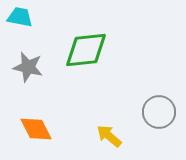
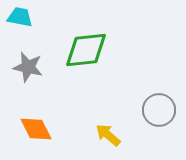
gray circle: moved 2 px up
yellow arrow: moved 1 px left, 1 px up
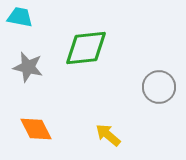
green diamond: moved 2 px up
gray circle: moved 23 px up
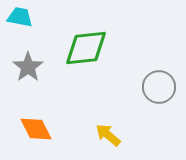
gray star: rotated 24 degrees clockwise
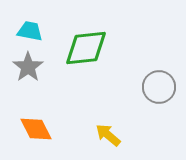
cyan trapezoid: moved 10 px right, 14 px down
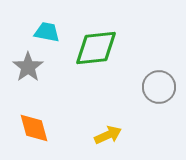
cyan trapezoid: moved 17 px right, 1 px down
green diamond: moved 10 px right
orange diamond: moved 2 px left, 1 px up; rotated 12 degrees clockwise
yellow arrow: rotated 116 degrees clockwise
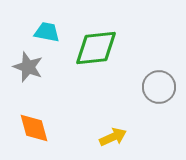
gray star: rotated 16 degrees counterclockwise
yellow arrow: moved 5 px right, 2 px down
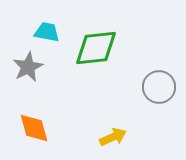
gray star: rotated 24 degrees clockwise
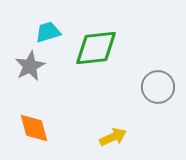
cyan trapezoid: moved 1 px right; rotated 28 degrees counterclockwise
gray star: moved 2 px right, 1 px up
gray circle: moved 1 px left
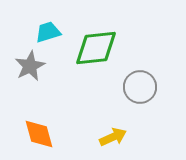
gray circle: moved 18 px left
orange diamond: moved 5 px right, 6 px down
